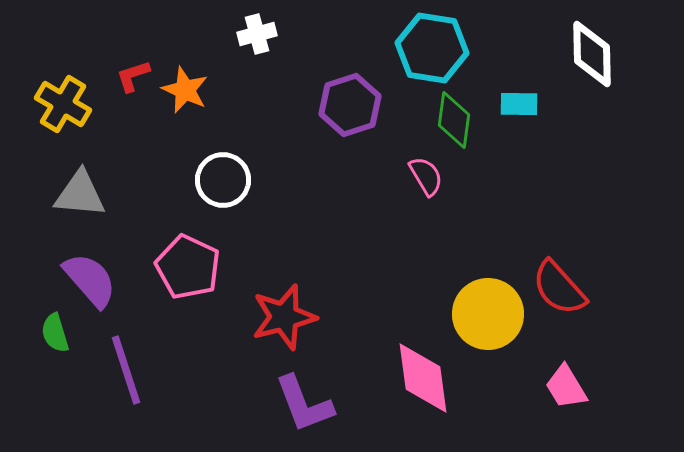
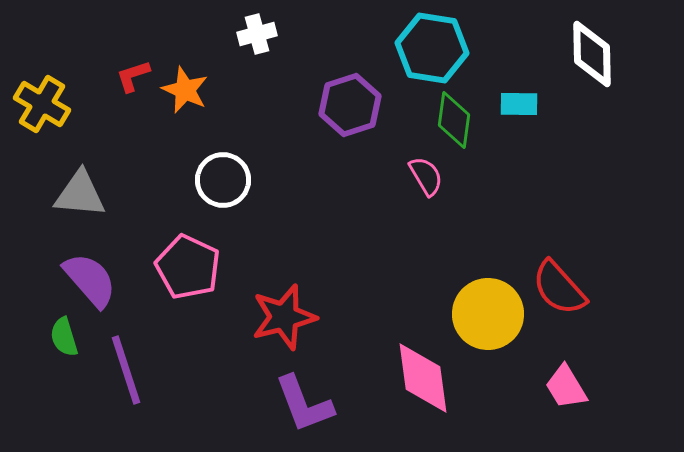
yellow cross: moved 21 px left
green semicircle: moved 9 px right, 4 px down
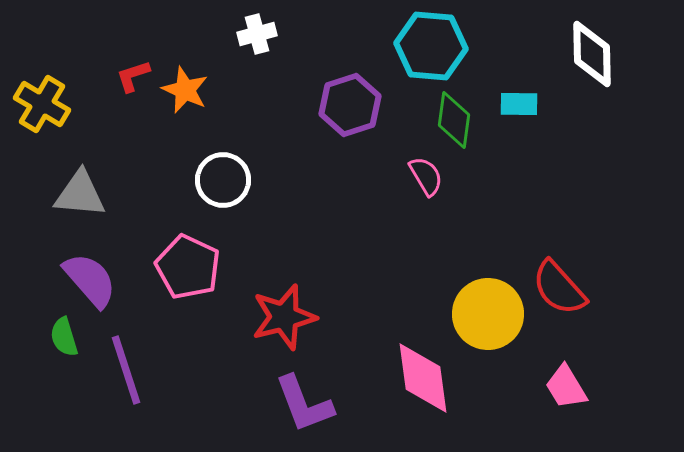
cyan hexagon: moved 1 px left, 2 px up; rotated 4 degrees counterclockwise
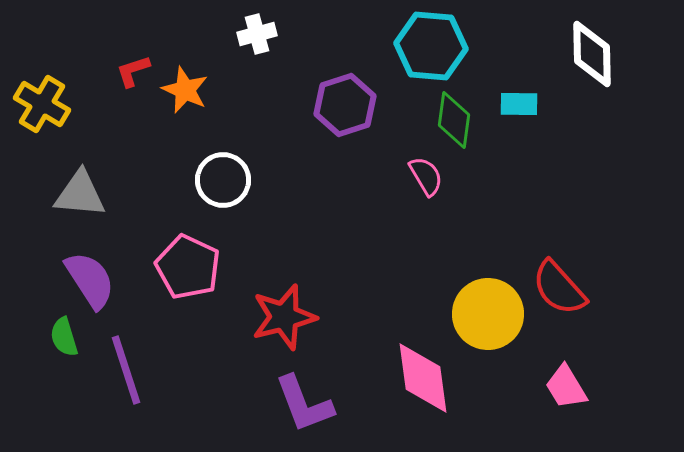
red L-shape: moved 5 px up
purple hexagon: moved 5 px left
purple semicircle: rotated 8 degrees clockwise
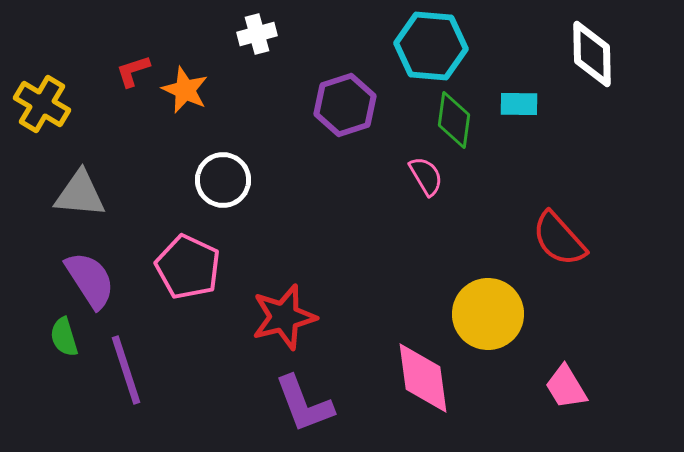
red semicircle: moved 49 px up
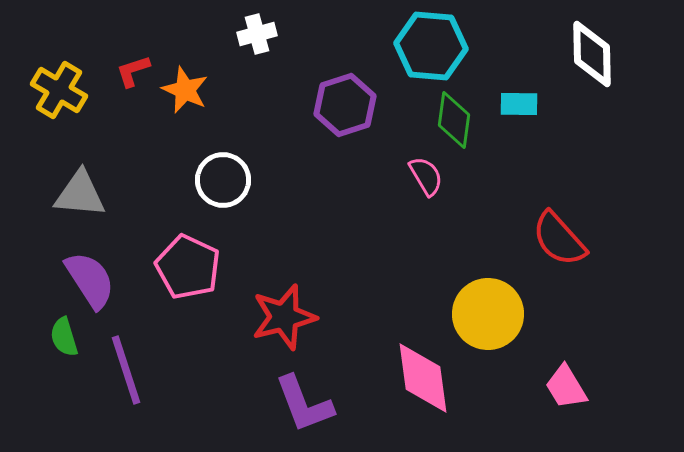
yellow cross: moved 17 px right, 14 px up
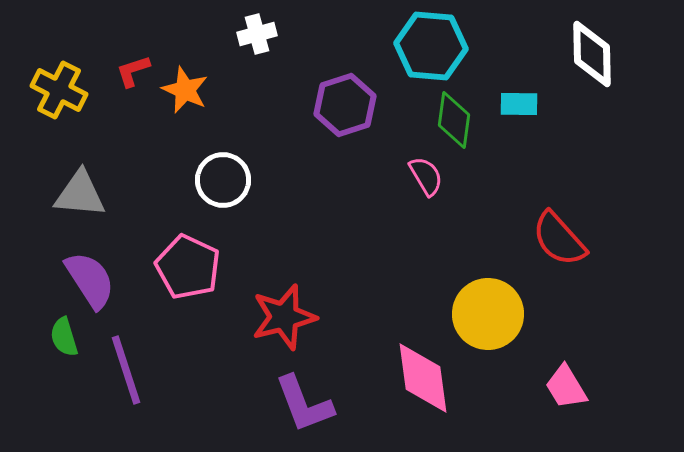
yellow cross: rotated 4 degrees counterclockwise
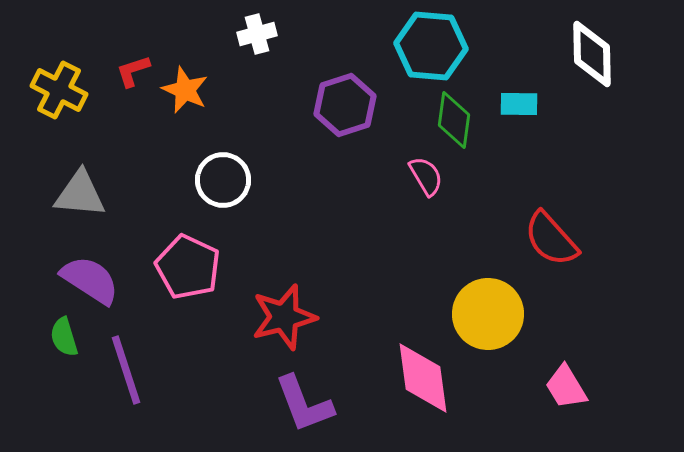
red semicircle: moved 8 px left
purple semicircle: rotated 24 degrees counterclockwise
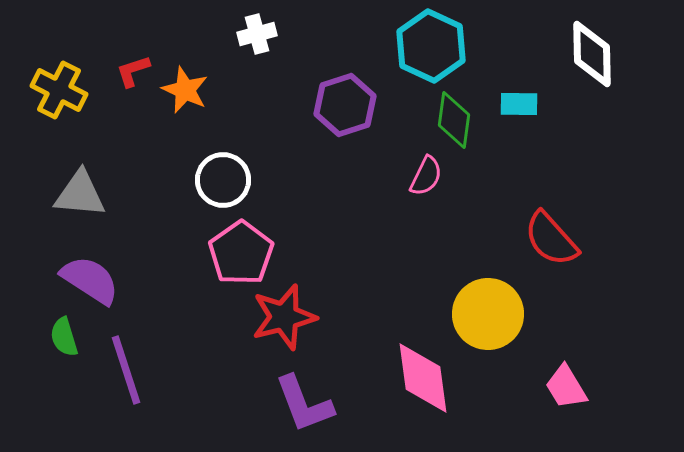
cyan hexagon: rotated 20 degrees clockwise
pink semicircle: rotated 57 degrees clockwise
pink pentagon: moved 53 px right, 14 px up; rotated 12 degrees clockwise
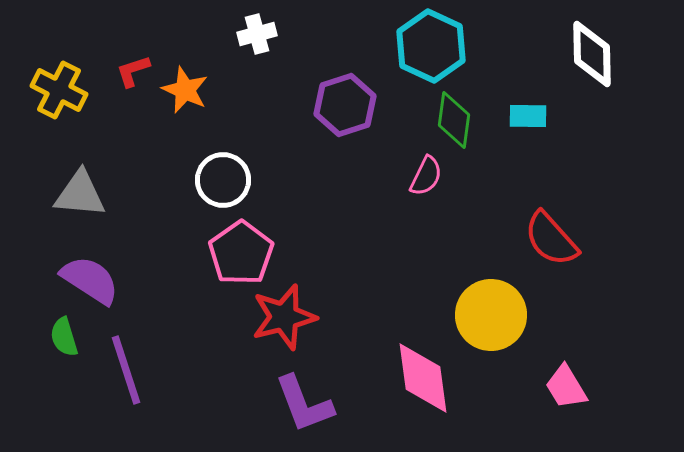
cyan rectangle: moved 9 px right, 12 px down
yellow circle: moved 3 px right, 1 px down
